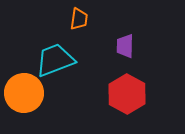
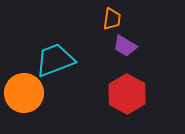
orange trapezoid: moved 33 px right
purple trapezoid: rotated 60 degrees counterclockwise
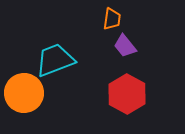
purple trapezoid: rotated 20 degrees clockwise
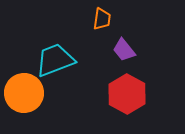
orange trapezoid: moved 10 px left
purple trapezoid: moved 1 px left, 4 px down
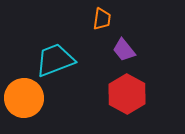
orange circle: moved 5 px down
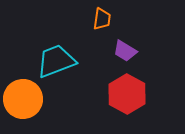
purple trapezoid: moved 1 px right, 1 px down; rotated 20 degrees counterclockwise
cyan trapezoid: moved 1 px right, 1 px down
orange circle: moved 1 px left, 1 px down
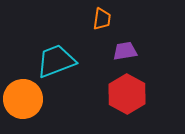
purple trapezoid: rotated 140 degrees clockwise
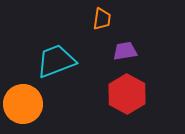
orange circle: moved 5 px down
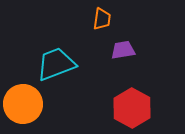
purple trapezoid: moved 2 px left, 1 px up
cyan trapezoid: moved 3 px down
red hexagon: moved 5 px right, 14 px down
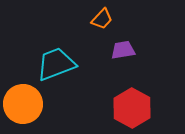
orange trapezoid: rotated 35 degrees clockwise
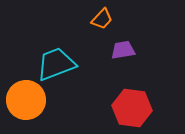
orange circle: moved 3 px right, 4 px up
red hexagon: rotated 21 degrees counterclockwise
